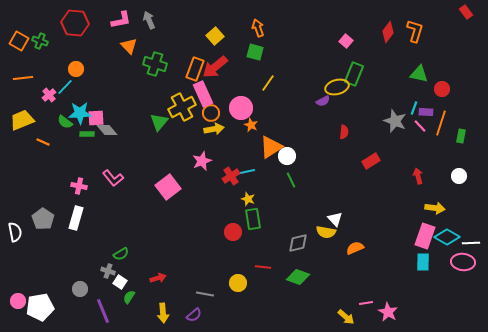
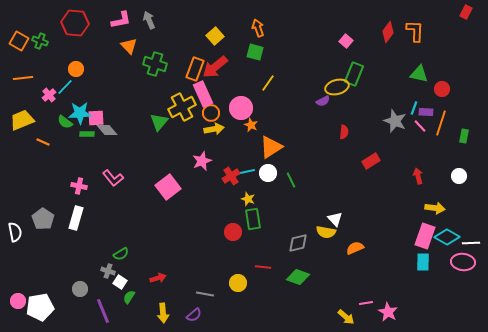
red rectangle at (466, 12): rotated 64 degrees clockwise
orange L-shape at (415, 31): rotated 15 degrees counterclockwise
green rectangle at (461, 136): moved 3 px right
white circle at (287, 156): moved 19 px left, 17 px down
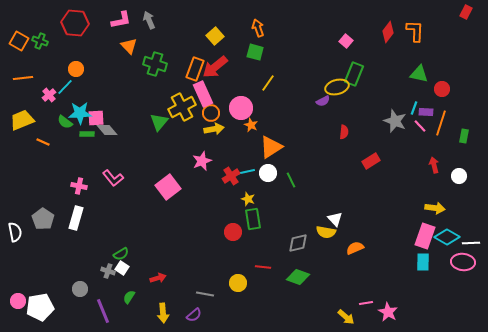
red arrow at (418, 176): moved 16 px right, 11 px up
white square at (120, 282): moved 2 px right, 14 px up
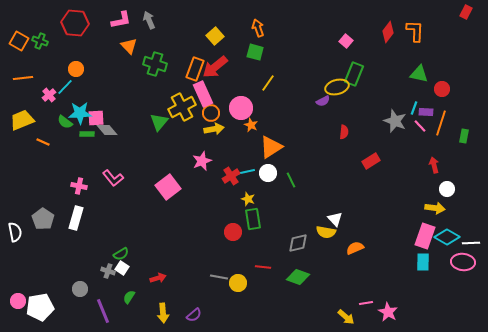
white circle at (459, 176): moved 12 px left, 13 px down
gray line at (205, 294): moved 14 px right, 17 px up
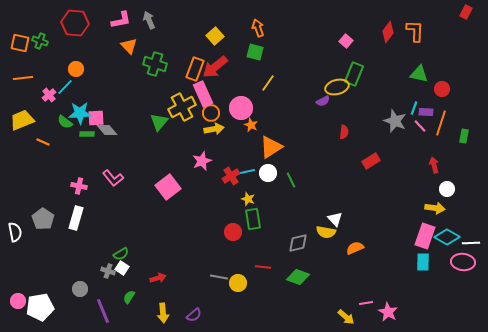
orange square at (19, 41): moved 1 px right, 2 px down; rotated 18 degrees counterclockwise
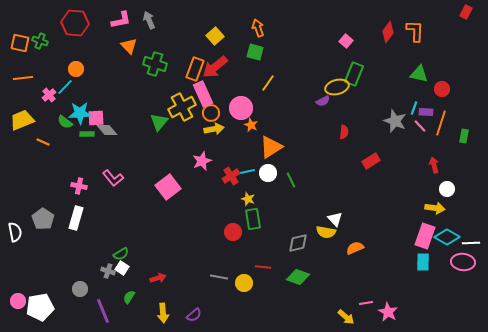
yellow circle at (238, 283): moved 6 px right
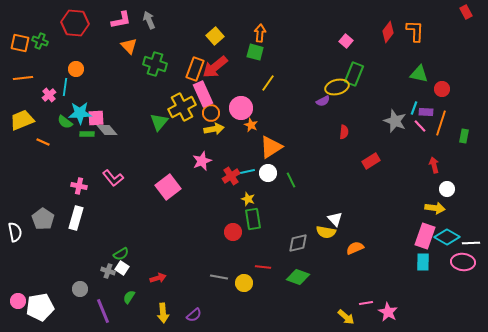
red rectangle at (466, 12): rotated 56 degrees counterclockwise
orange arrow at (258, 28): moved 2 px right, 5 px down; rotated 24 degrees clockwise
cyan line at (65, 87): rotated 36 degrees counterclockwise
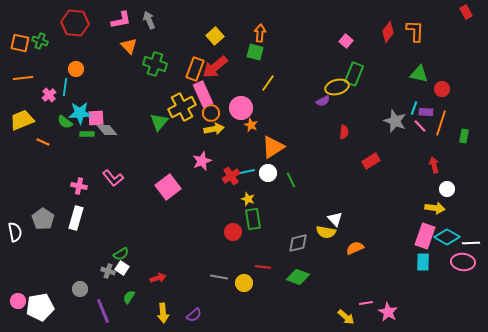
orange triangle at (271, 147): moved 2 px right
